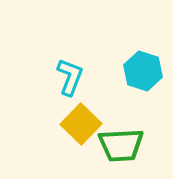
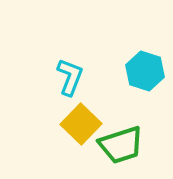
cyan hexagon: moved 2 px right
green trapezoid: rotated 15 degrees counterclockwise
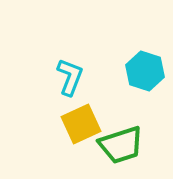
yellow square: rotated 21 degrees clockwise
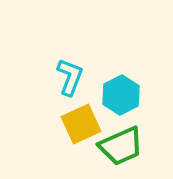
cyan hexagon: moved 24 px left, 24 px down; rotated 15 degrees clockwise
green trapezoid: moved 1 px down; rotated 6 degrees counterclockwise
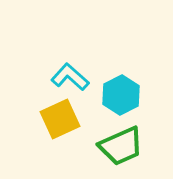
cyan L-shape: rotated 69 degrees counterclockwise
yellow square: moved 21 px left, 5 px up
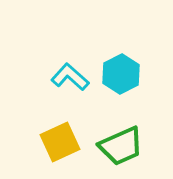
cyan hexagon: moved 21 px up
yellow square: moved 23 px down
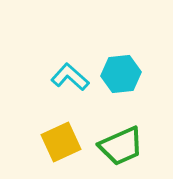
cyan hexagon: rotated 21 degrees clockwise
yellow square: moved 1 px right
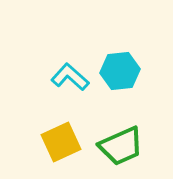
cyan hexagon: moved 1 px left, 3 px up
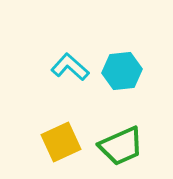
cyan hexagon: moved 2 px right
cyan L-shape: moved 10 px up
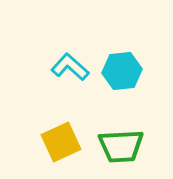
green trapezoid: rotated 21 degrees clockwise
